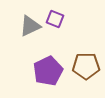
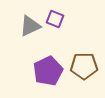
brown pentagon: moved 2 px left
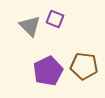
gray triangle: rotated 50 degrees counterclockwise
brown pentagon: rotated 8 degrees clockwise
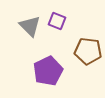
purple square: moved 2 px right, 2 px down
brown pentagon: moved 4 px right, 15 px up
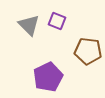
gray triangle: moved 1 px left, 1 px up
purple pentagon: moved 6 px down
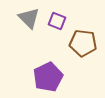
gray triangle: moved 7 px up
brown pentagon: moved 5 px left, 8 px up
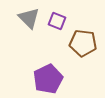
purple pentagon: moved 2 px down
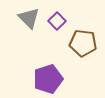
purple square: rotated 24 degrees clockwise
purple pentagon: rotated 8 degrees clockwise
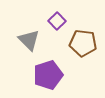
gray triangle: moved 22 px down
purple pentagon: moved 4 px up
